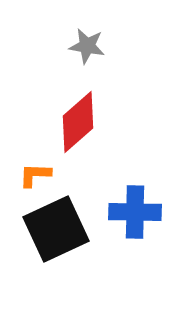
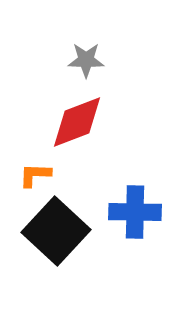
gray star: moved 1 px left, 14 px down; rotated 9 degrees counterclockwise
red diamond: moved 1 px left; rotated 20 degrees clockwise
black square: moved 2 px down; rotated 22 degrees counterclockwise
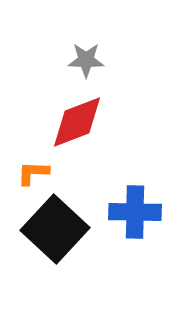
orange L-shape: moved 2 px left, 2 px up
black square: moved 1 px left, 2 px up
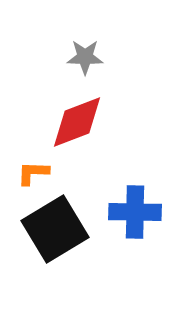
gray star: moved 1 px left, 3 px up
black square: rotated 16 degrees clockwise
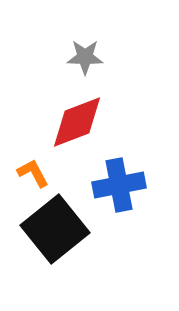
orange L-shape: rotated 60 degrees clockwise
blue cross: moved 16 px left, 27 px up; rotated 12 degrees counterclockwise
black square: rotated 8 degrees counterclockwise
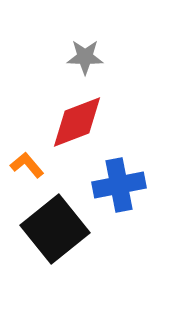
orange L-shape: moved 6 px left, 8 px up; rotated 12 degrees counterclockwise
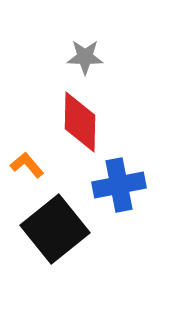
red diamond: moved 3 px right; rotated 68 degrees counterclockwise
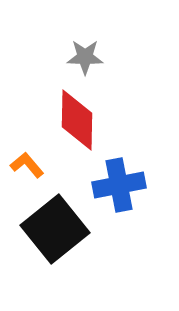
red diamond: moved 3 px left, 2 px up
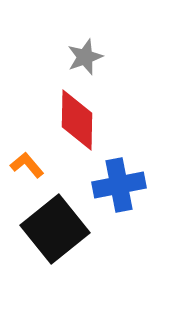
gray star: rotated 21 degrees counterclockwise
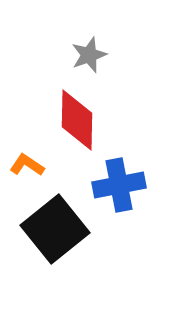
gray star: moved 4 px right, 2 px up
orange L-shape: rotated 16 degrees counterclockwise
